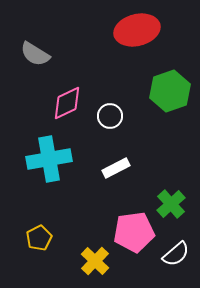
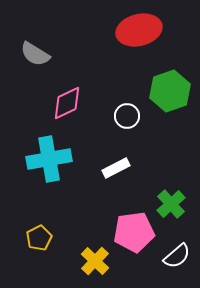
red ellipse: moved 2 px right
white circle: moved 17 px right
white semicircle: moved 1 px right, 2 px down
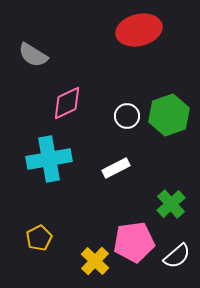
gray semicircle: moved 2 px left, 1 px down
green hexagon: moved 1 px left, 24 px down
pink pentagon: moved 10 px down
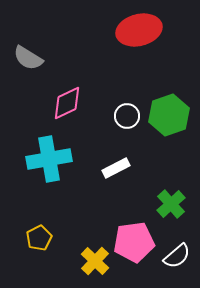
gray semicircle: moved 5 px left, 3 px down
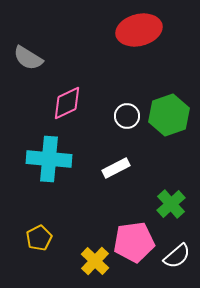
cyan cross: rotated 15 degrees clockwise
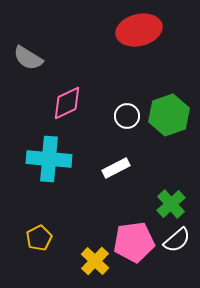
white semicircle: moved 16 px up
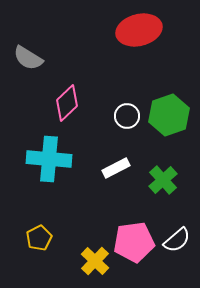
pink diamond: rotated 18 degrees counterclockwise
green cross: moved 8 px left, 24 px up
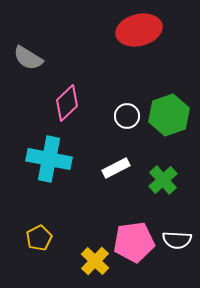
cyan cross: rotated 6 degrees clockwise
white semicircle: rotated 44 degrees clockwise
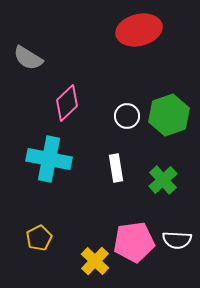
white rectangle: rotated 72 degrees counterclockwise
